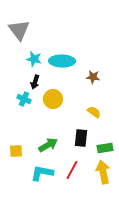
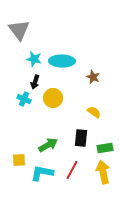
brown star: rotated 16 degrees clockwise
yellow circle: moved 1 px up
yellow square: moved 3 px right, 9 px down
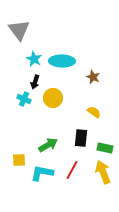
cyan star: rotated 14 degrees clockwise
green rectangle: rotated 21 degrees clockwise
yellow arrow: rotated 10 degrees counterclockwise
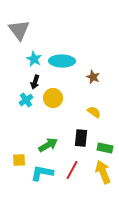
cyan cross: moved 2 px right, 1 px down; rotated 32 degrees clockwise
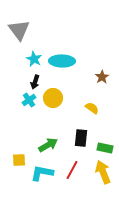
brown star: moved 9 px right; rotated 16 degrees clockwise
cyan cross: moved 3 px right
yellow semicircle: moved 2 px left, 4 px up
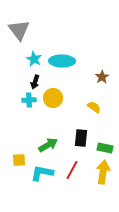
cyan cross: rotated 32 degrees clockwise
yellow semicircle: moved 2 px right, 1 px up
yellow arrow: rotated 30 degrees clockwise
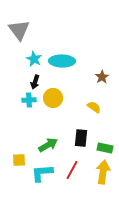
cyan L-shape: rotated 15 degrees counterclockwise
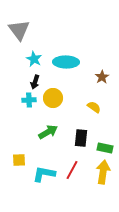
cyan ellipse: moved 4 px right, 1 px down
green arrow: moved 13 px up
cyan L-shape: moved 2 px right, 1 px down; rotated 15 degrees clockwise
